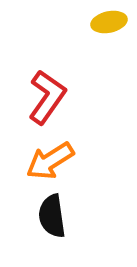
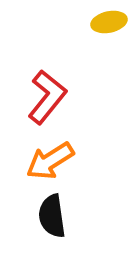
red L-shape: rotated 4 degrees clockwise
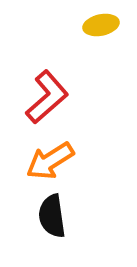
yellow ellipse: moved 8 px left, 3 px down
red L-shape: rotated 10 degrees clockwise
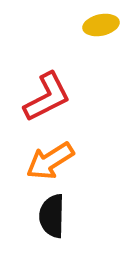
red L-shape: rotated 14 degrees clockwise
black semicircle: rotated 9 degrees clockwise
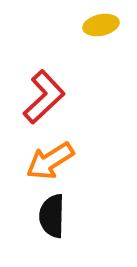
red L-shape: moved 3 px left; rotated 16 degrees counterclockwise
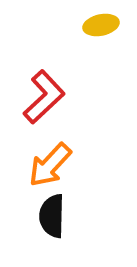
orange arrow: moved 4 px down; rotated 15 degrees counterclockwise
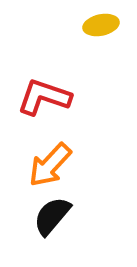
red L-shape: rotated 118 degrees counterclockwise
black semicircle: rotated 39 degrees clockwise
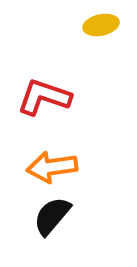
orange arrow: moved 2 px right, 2 px down; rotated 39 degrees clockwise
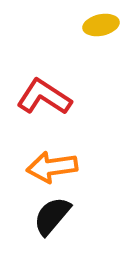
red L-shape: rotated 14 degrees clockwise
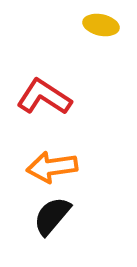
yellow ellipse: rotated 24 degrees clockwise
